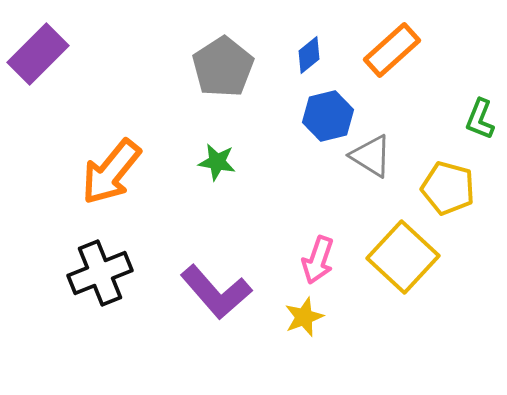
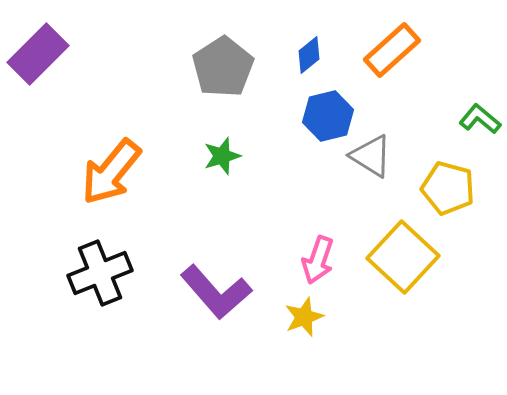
green L-shape: rotated 108 degrees clockwise
green star: moved 5 px right, 6 px up; rotated 27 degrees counterclockwise
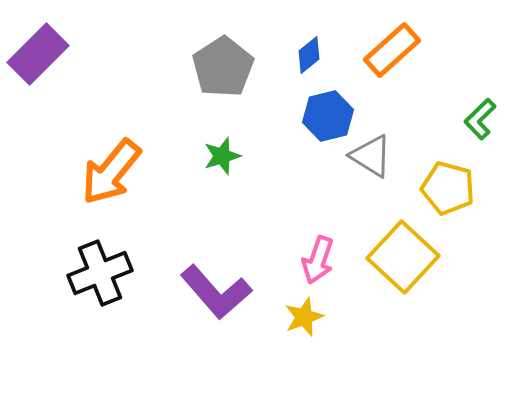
green L-shape: rotated 84 degrees counterclockwise
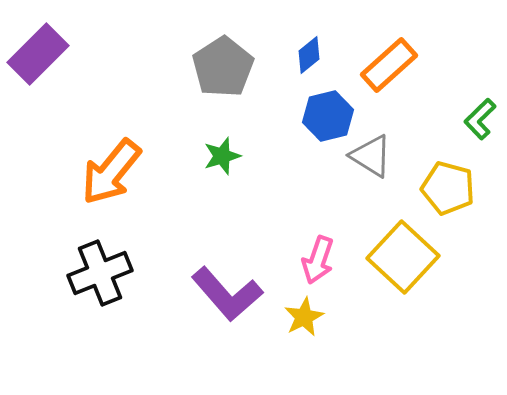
orange rectangle: moved 3 px left, 15 px down
purple L-shape: moved 11 px right, 2 px down
yellow star: rotated 6 degrees counterclockwise
